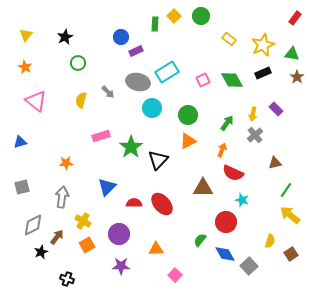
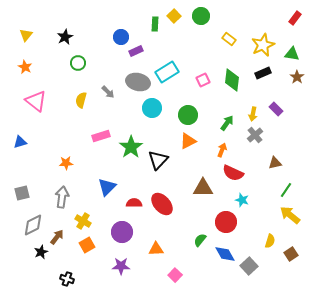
green diamond at (232, 80): rotated 35 degrees clockwise
gray square at (22, 187): moved 6 px down
purple circle at (119, 234): moved 3 px right, 2 px up
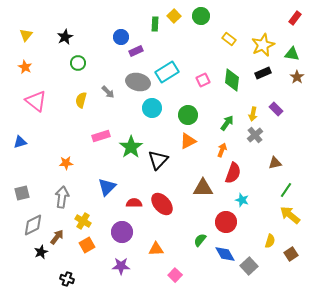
red semicircle at (233, 173): rotated 95 degrees counterclockwise
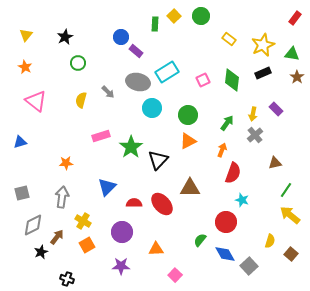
purple rectangle at (136, 51): rotated 64 degrees clockwise
brown triangle at (203, 188): moved 13 px left
brown square at (291, 254): rotated 16 degrees counterclockwise
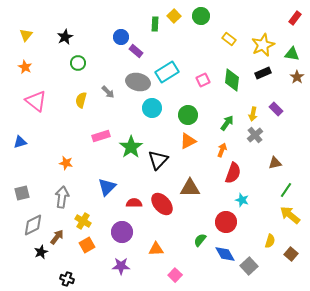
orange star at (66, 163): rotated 16 degrees clockwise
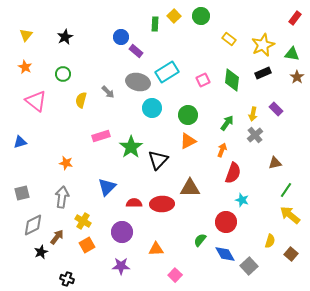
green circle at (78, 63): moved 15 px left, 11 px down
red ellipse at (162, 204): rotated 50 degrees counterclockwise
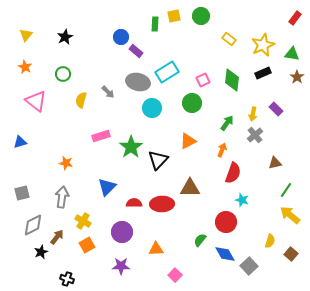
yellow square at (174, 16): rotated 32 degrees clockwise
green circle at (188, 115): moved 4 px right, 12 px up
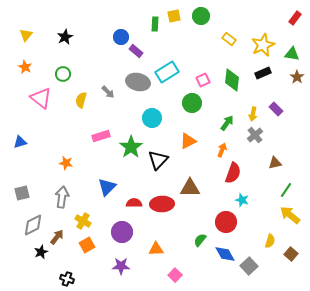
pink triangle at (36, 101): moved 5 px right, 3 px up
cyan circle at (152, 108): moved 10 px down
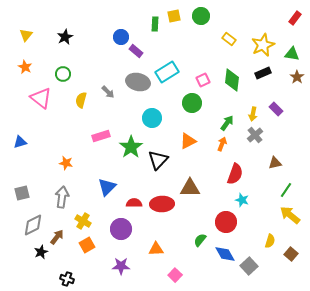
orange arrow at (222, 150): moved 6 px up
red semicircle at (233, 173): moved 2 px right, 1 px down
purple circle at (122, 232): moved 1 px left, 3 px up
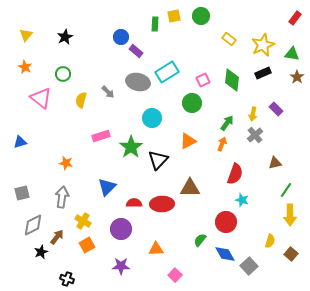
yellow arrow at (290, 215): rotated 130 degrees counterclockwise
